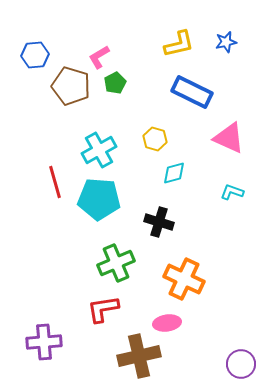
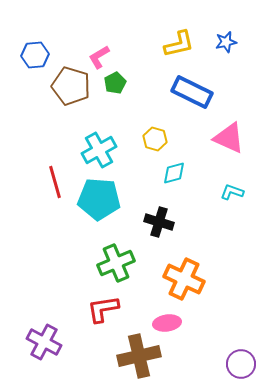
purple cross: rotated 32 degrees clockwise
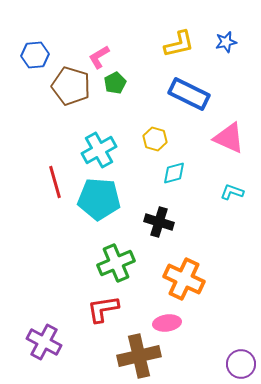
blue rectangle: moved 3 px left, 2 px down
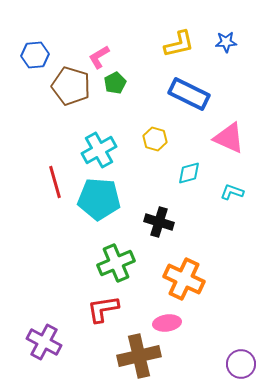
blue star: rotated 10 degrees clockwise
cyan diamond: moved 15 px right
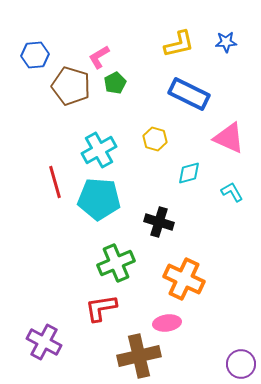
cyan L-shape: rotated 40 degrees clockwise
red L-shape: moved 2 px left, 1 px up
